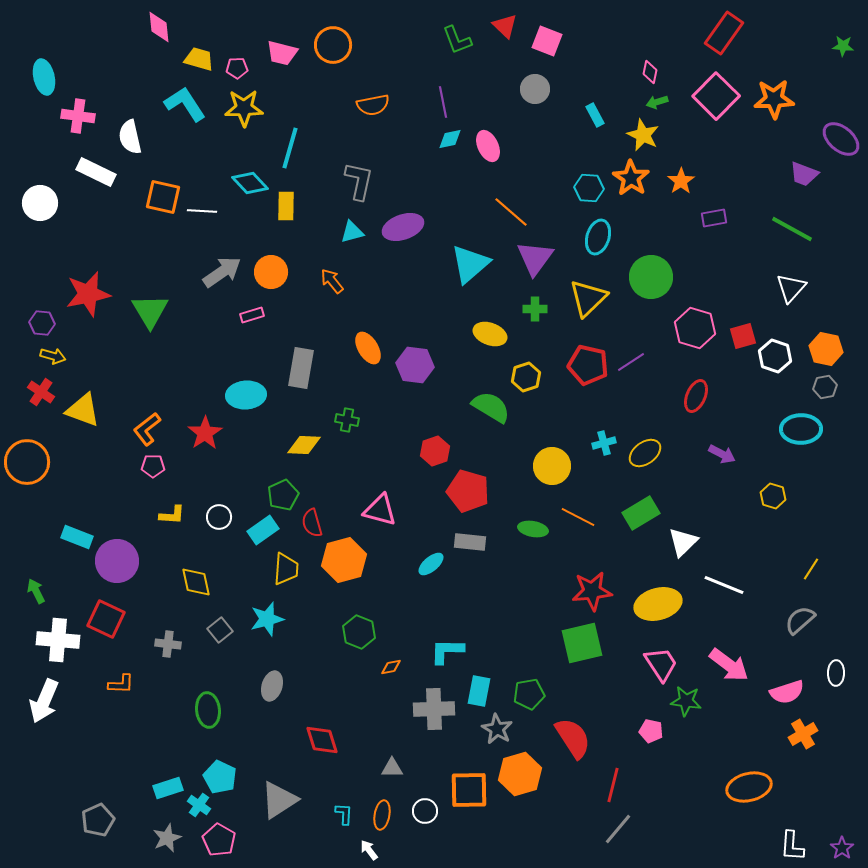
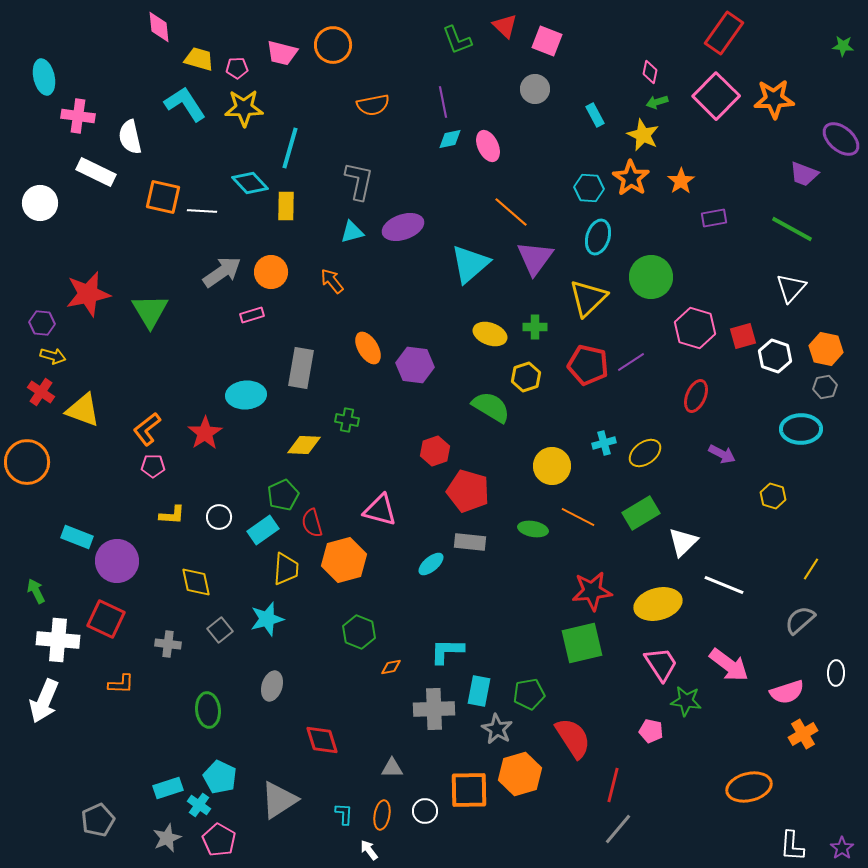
green cross at (535, 309): moved 18 px down
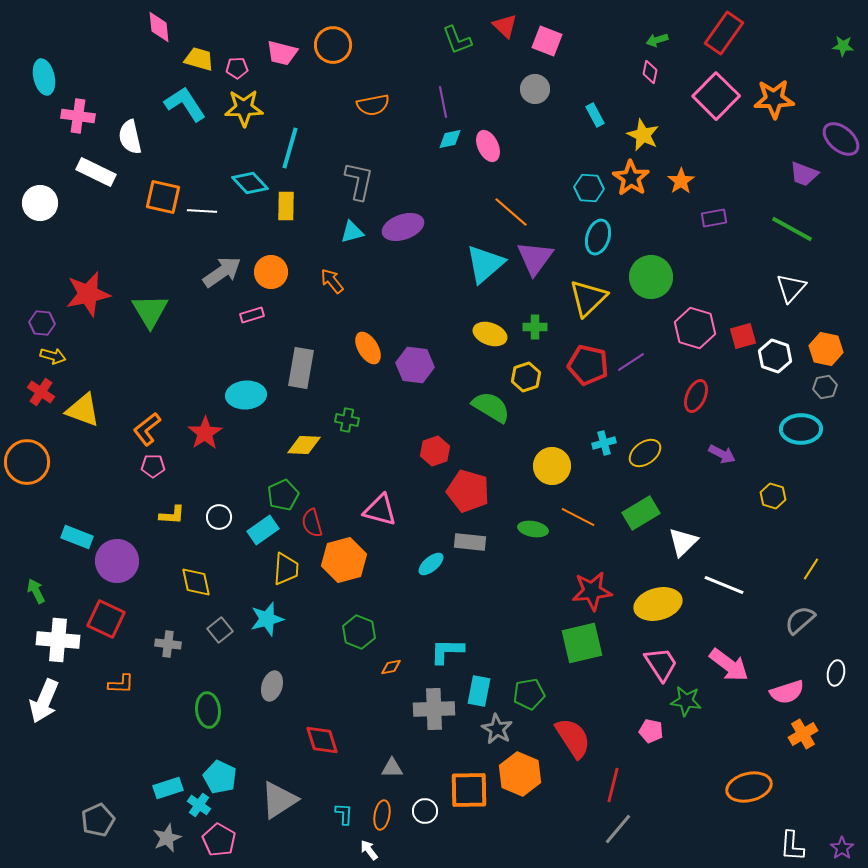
green arrow at (657, 102): moved 62 px up
cyan triangle at (470, 264): moved 15 px right
white ellipse at (836, 673): rotated 10 degrees clockwise
orange hexagon at (520, 774): rotated 21 degrees counterclockwise
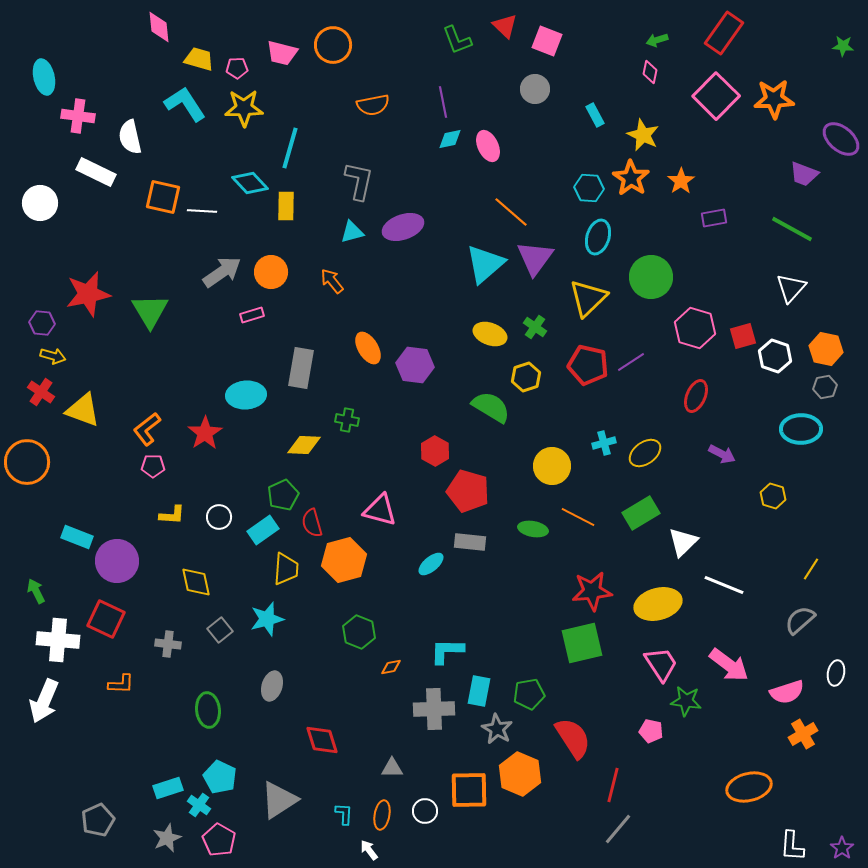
green cross at (535, 327): rotated 35 degrees clockwise
red hexagon at (435, 451): rotated 12 degrees counterclockwise
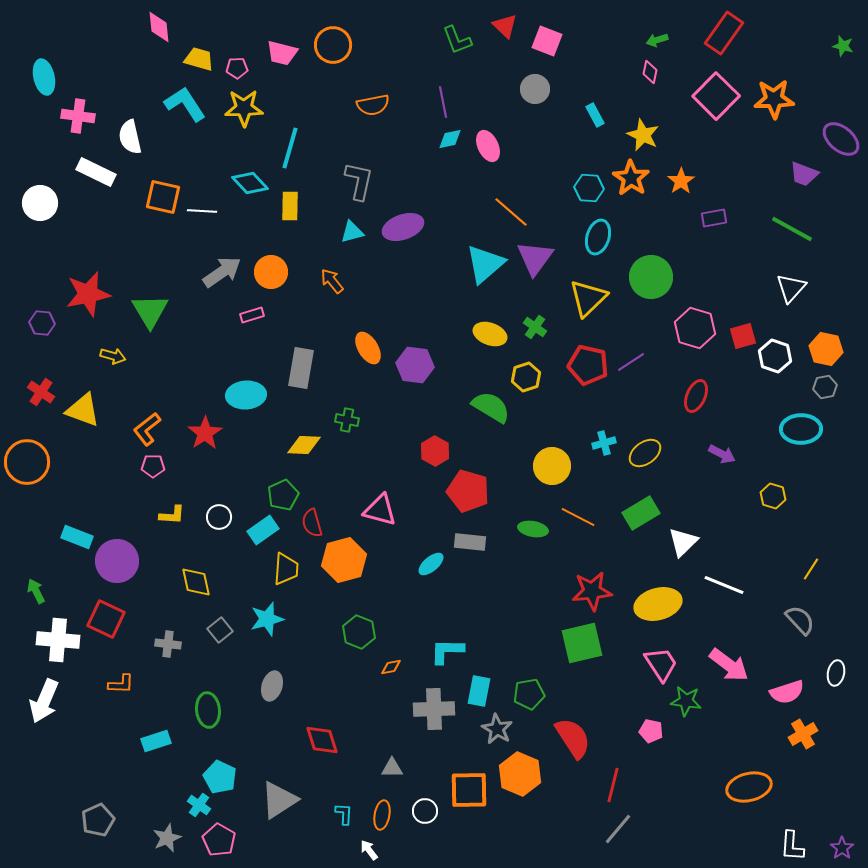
green star at (843, 46): rotated 10 degrees clockwise
yellow rectangle at (286, 206): moved 4 px right
yellow arrow at (53, 356): moved 60 px right
gray semicircle at (800, 620): rotated 88 degrees clockwise
cyan rectangle at (168, 788): moved 12 px left, 47 px up
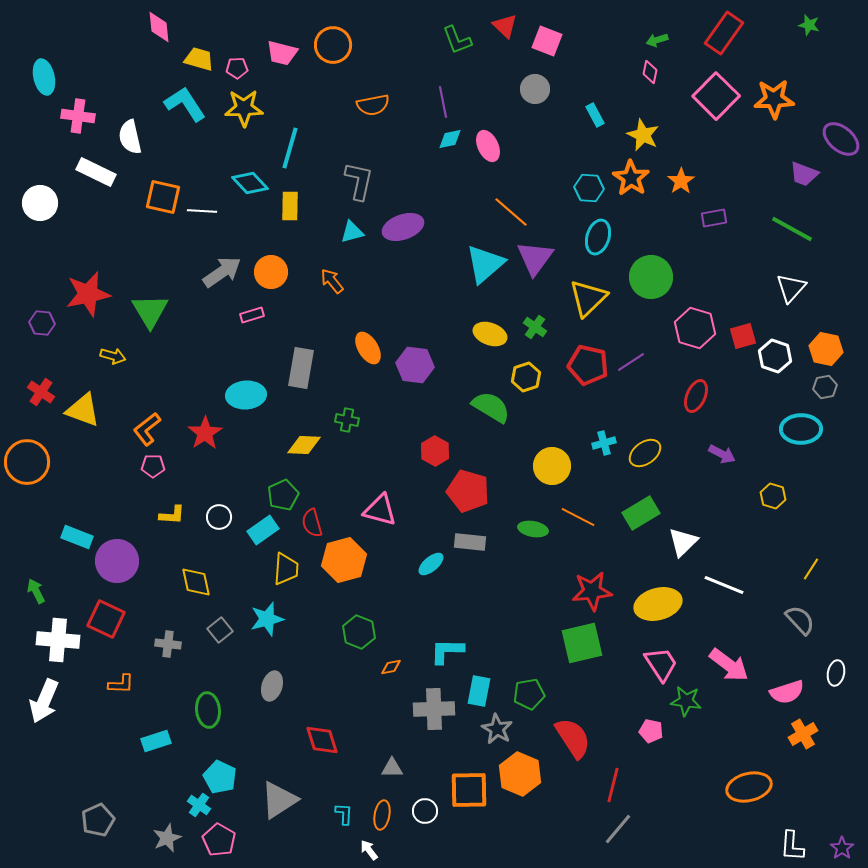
green star at (843, 46): moved 34 px left, 21 px up
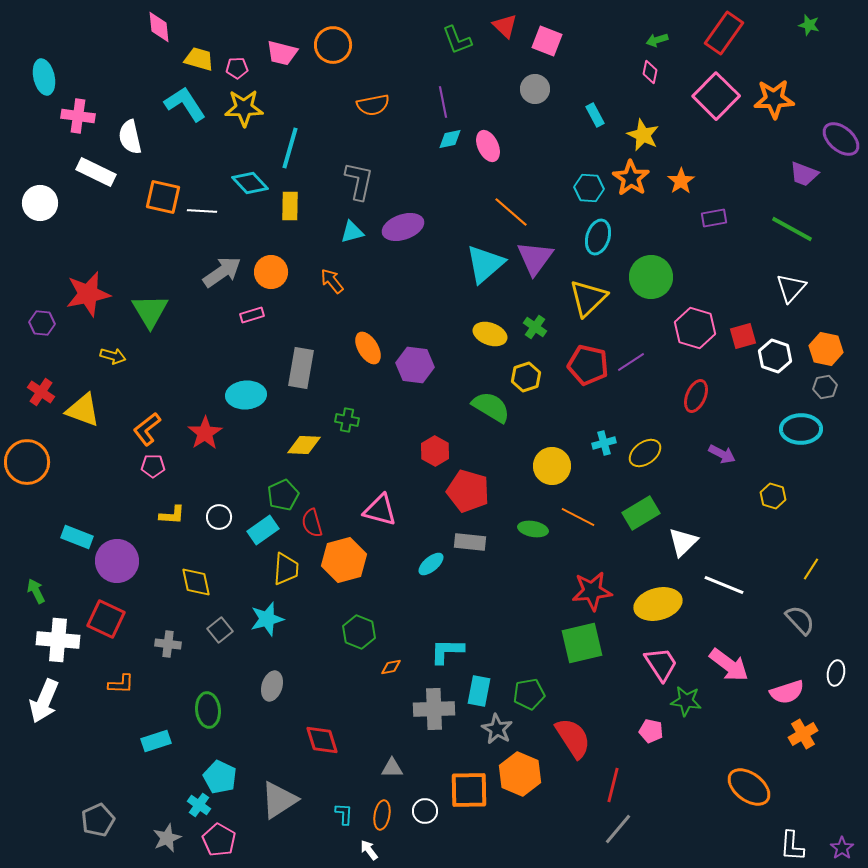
orange ellipse at (749, 787): rotated 51 degrees clockwise
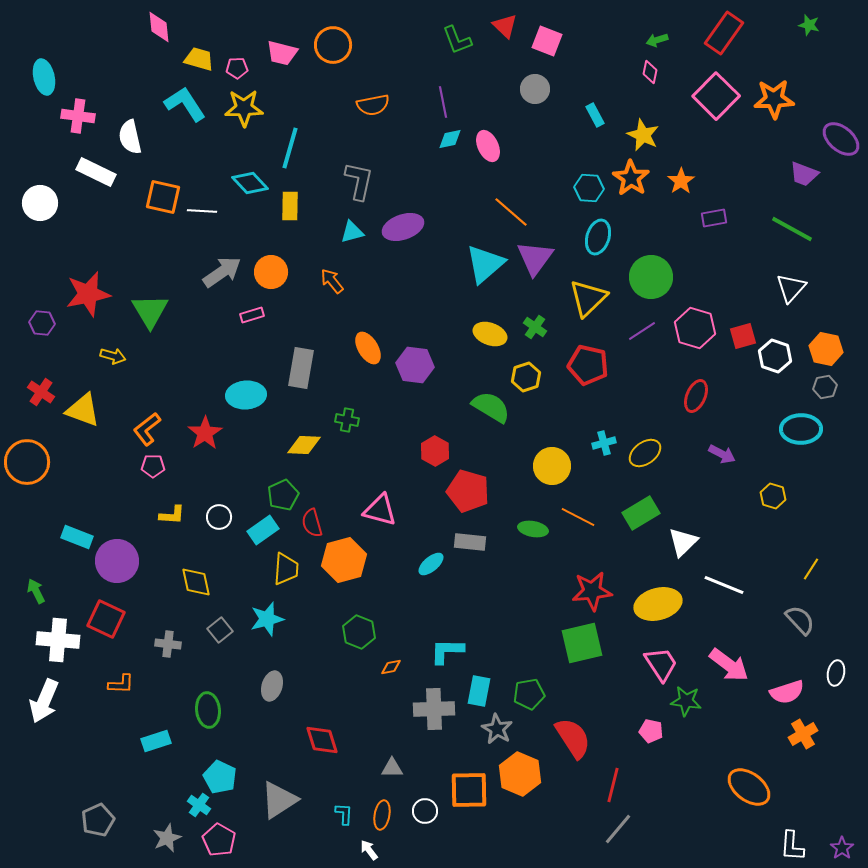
purple line at (631, 362): moved 11 px right, 31 px up
